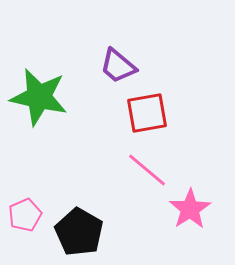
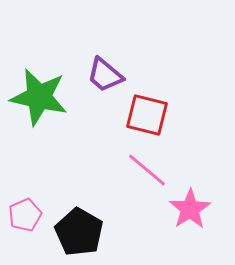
purple trapezoid: moved 13 px left, 9 px down
red square: moved 2 px down; rotated 24 degrees clockwise
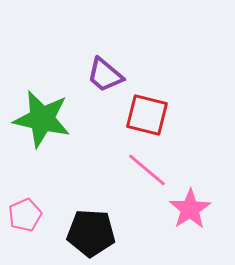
green star: moved 3 px right, 22 px down
black pentagon: moved 12 px right, 1 px down; rotated 27 degrees counterclockwise
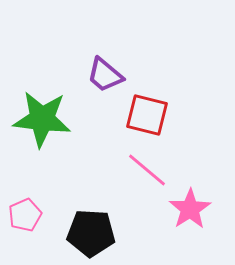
green star: rotated 6 degrees counterclockwise
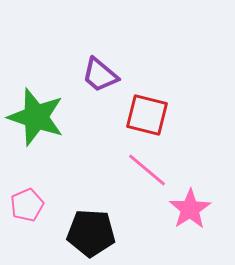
purple trapezoid: moved 5 px left
green star: moved 6 px left, 2 px up; rotated 12 degrees clockwise
pink pentagon: moved 2 px right, 10 px up
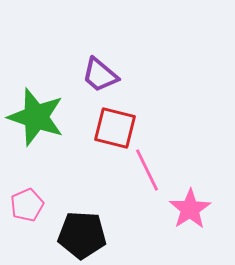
red square: moved 32 px left, 13 px down
pink line: rotated 24 degrees clockwise
black pentagon: moved 9 px left, 2 px down
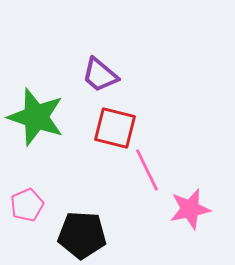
pink star: rotated 21 degrees clockwise
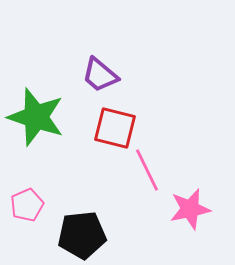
black pentagon: rotated 9 degrees counterclockwise
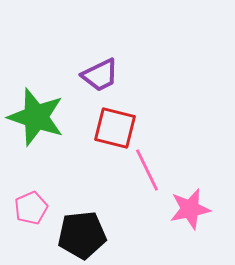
purple trapezoid: rotated 66 degrees counterclockwise
pink pentagon: moved 4 px right, 3 px down
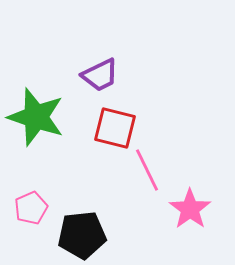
pink star: rotated 24 degrees counterclockwise
